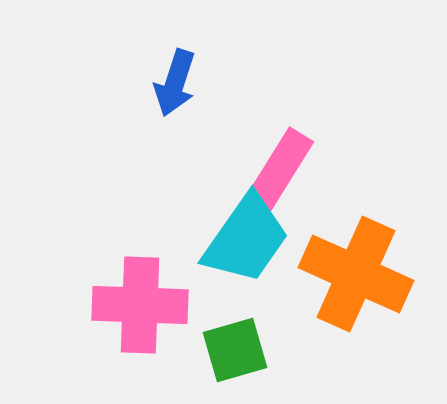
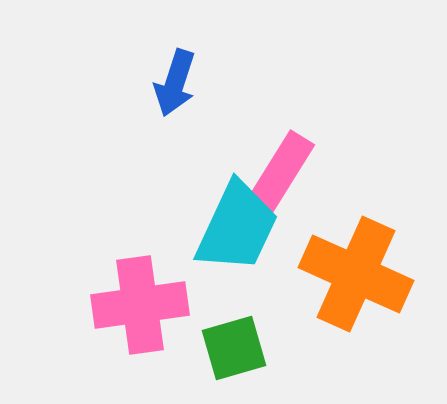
pink rectangle: moved 1 px right, 3 px down
cyan trapezoid: moved 9 px left, 12 px up; rotated 10 degrees counterclockwise
pink cross: rotated 10 degrees counterclockwise
green square: moved 1 px left, 2 px up
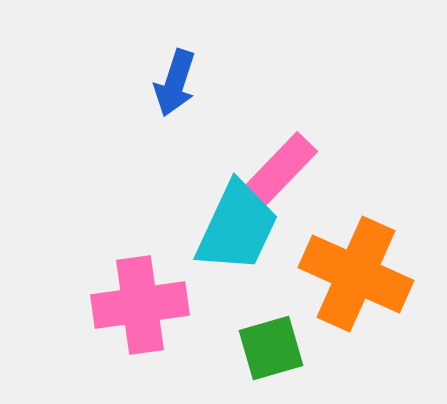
pink rectangle: moved 2 px left, 1 px up; rotated 12 degrees clockwise
green square: moved 37 px right
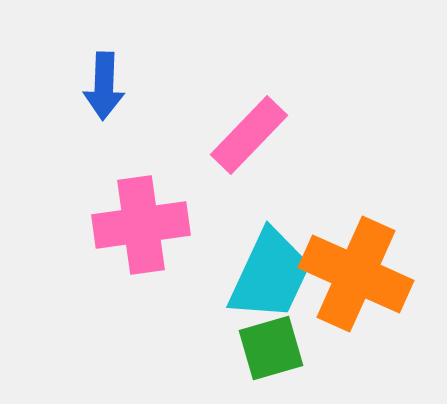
blue arrow: moved 71 px left, 3 px down; rotated 16 degrees counterclockwise
pink rectangle: moved 30 px left, 36 px up
cyan trapezoid: moved 33 px right, 48 px down
pink cross: moved 1 px right, 80 px up
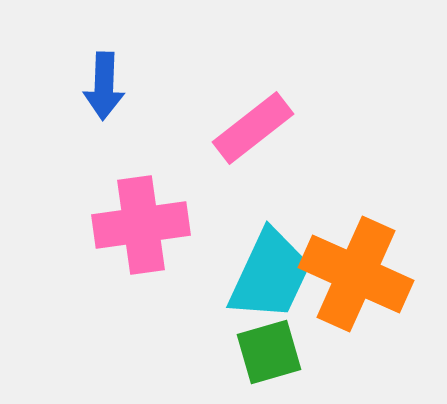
pink rectangle: moved 4 px right, 7 px up; rotated 8 degrees clockwise
green square: moved 2 px left, 4 px down
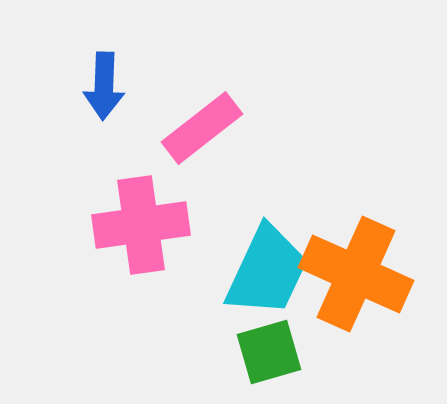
pink rectangle: moved 51 px left
cyan trapezoid: moved 3 px left, 4 px up
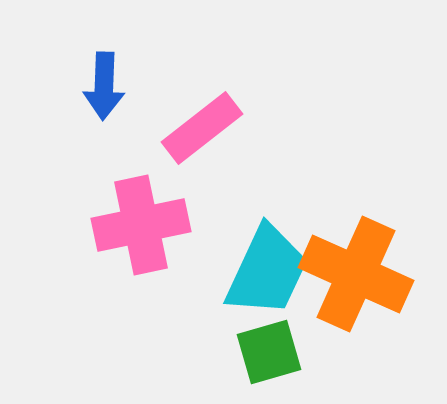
pink cross: rotated 4 degrees counterclockwise
